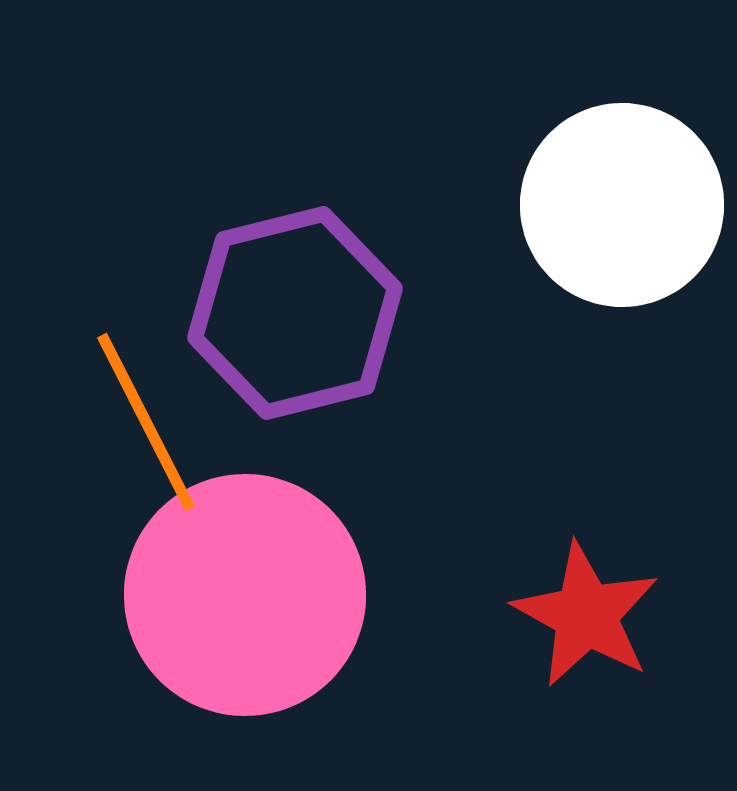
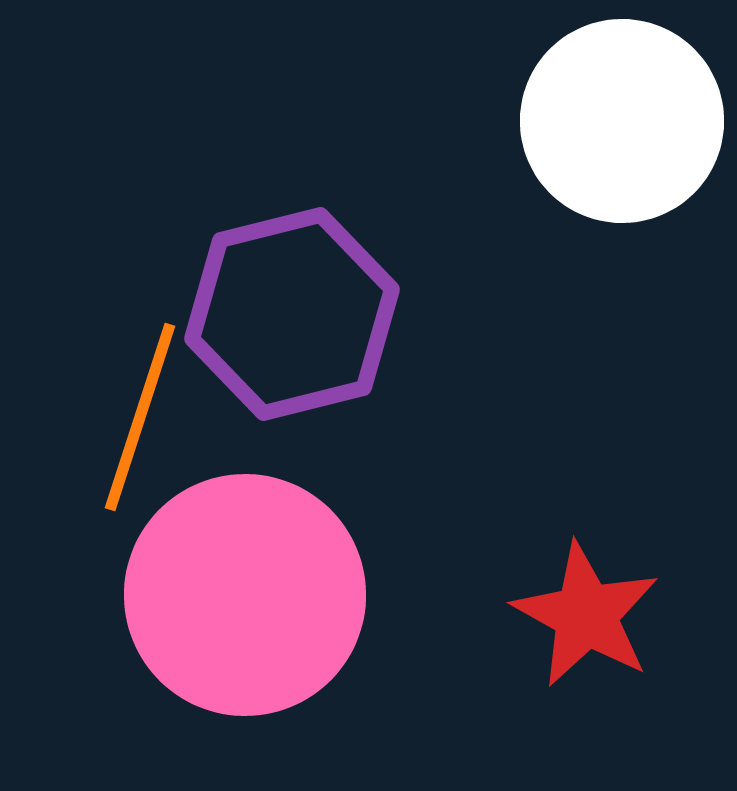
white circle: moved 84 px up
purple hexagon: moved 3 px left, 1 px down
orange line: moved 6 px left, 5 px up; rotated 45 degrees clockwise
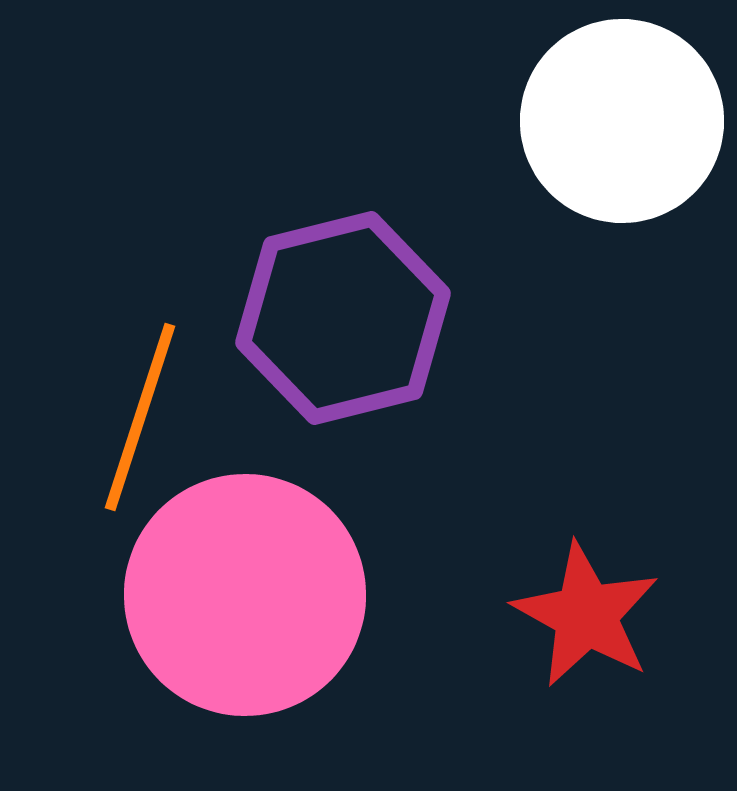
purple hexagon: moved 51 px right, 4 px down
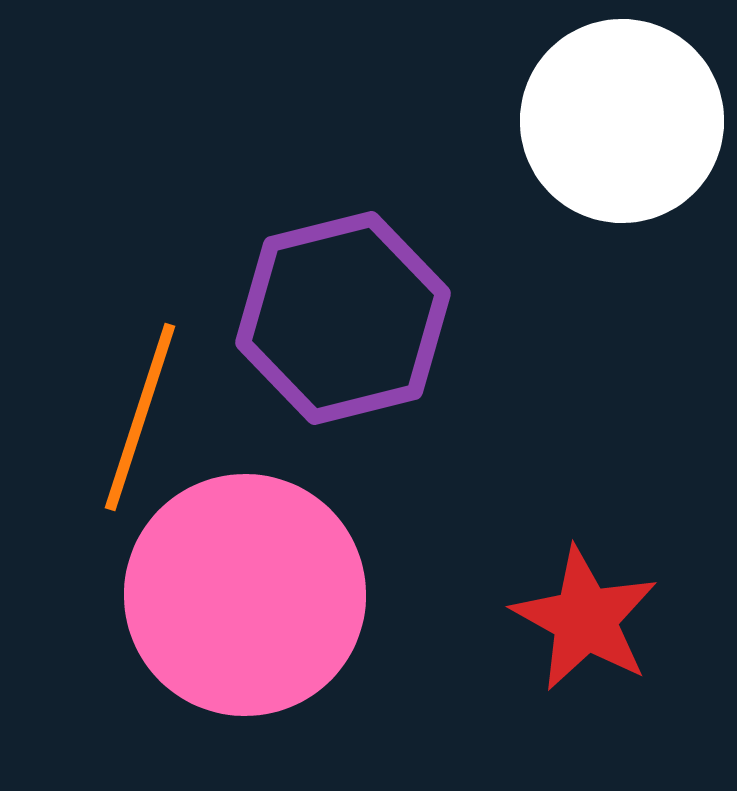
red star: moved 1 px left, 4 px down
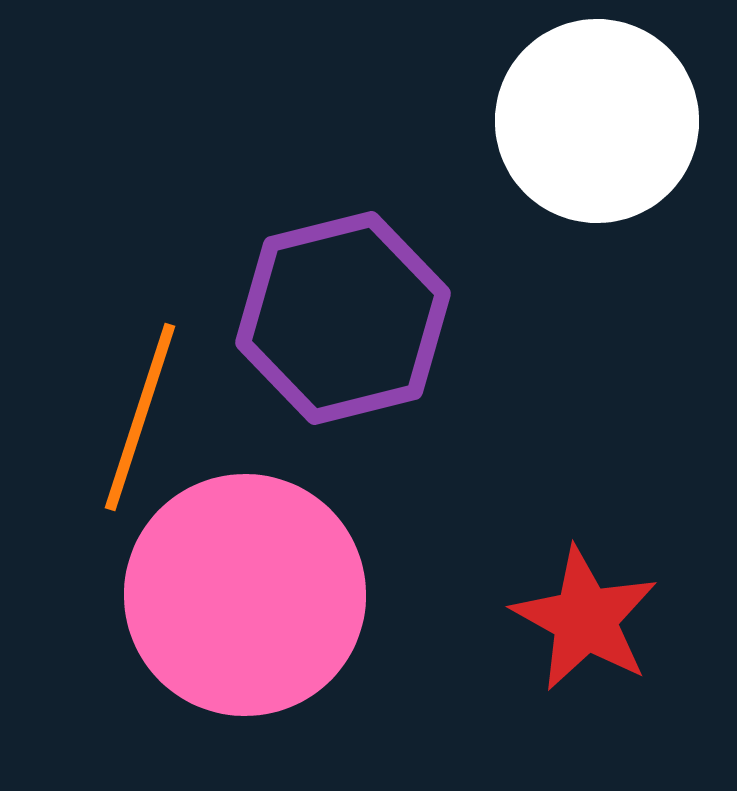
white circle: moved 25 px left
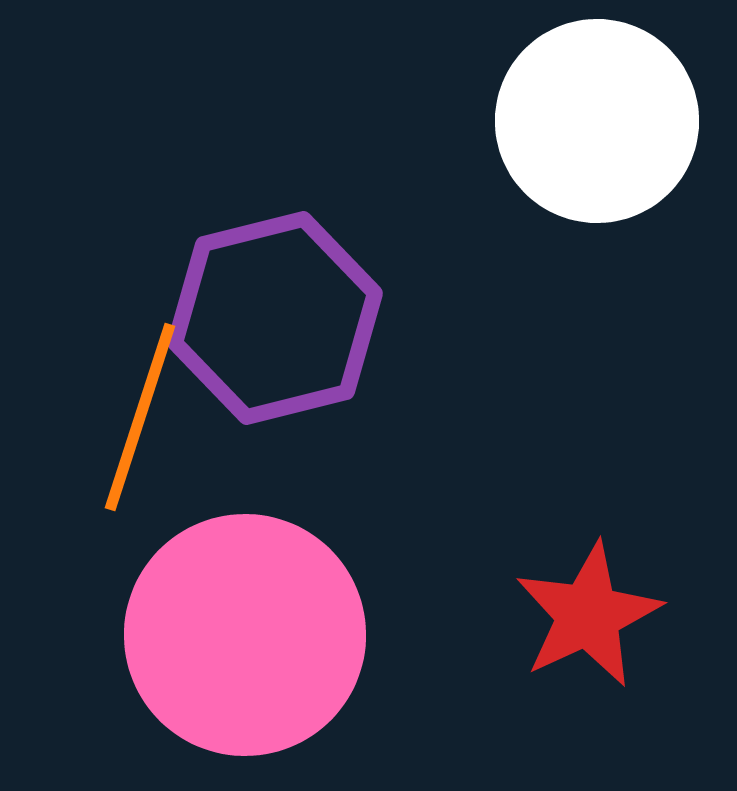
purple hexagon: moved 68 px left
pink circle: moved 40 px down
red star: moved 3 px right, 4 px up; rotated 18 degrees clockwise
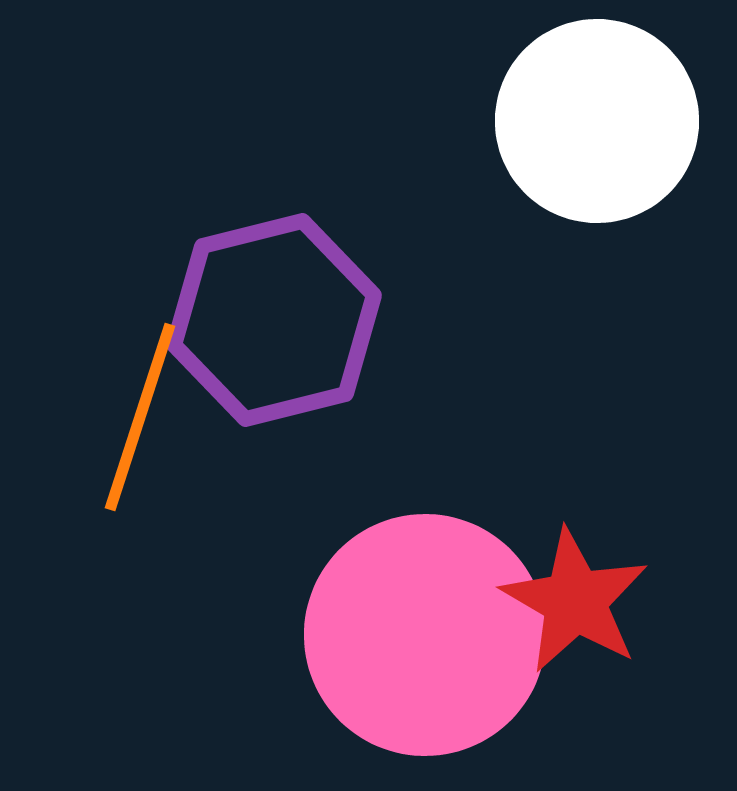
purple hexagon: moved 1 px left, 2 px down
red star: moved 13 px left, 14 px up; rotated 17 degrees counterclockwise
pink circle: moved 180 px right
